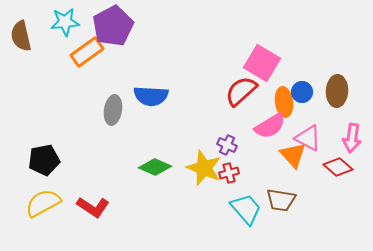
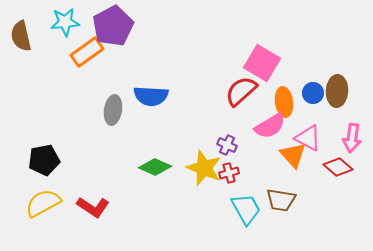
blue circle: moved 11 px right, 1 px down
cyan trapezoid: rotated 12 degrees clockwise
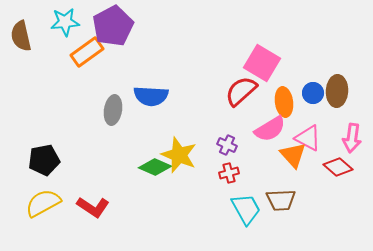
pink semicircle: moved 3 px down
yellow star: moved 25 px left, 13 px up
brown trapezoid: rotated 12 degrees counterclockwise
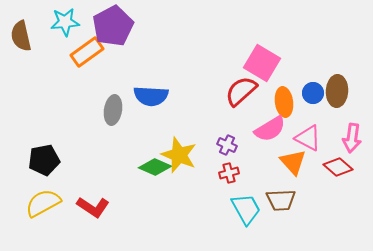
orange triangle: moved 7 px down
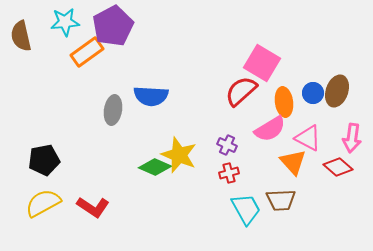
brown ellipse: rotated 16 degrees clockwise
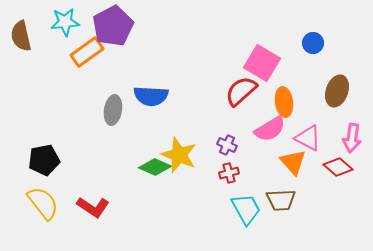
blue circle: moved 50 px up
yellow semicircle: rotated 81 degrees clockwise
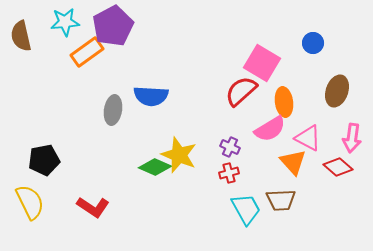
purple cross: moved 3 px right, 2 px down
yellow semicircle: moved 13 px left, 1 px up; rotated 12 degrees clockwise
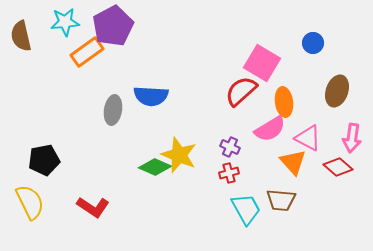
brown trapezoid: rotated 8 degrees clockwise
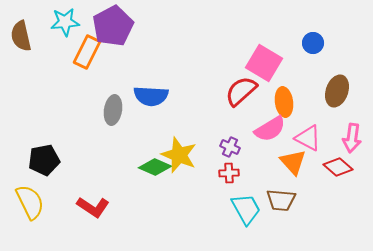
orange rectangle: rotated 28 degrees counterclockwise
pink square: moved 2 px right
red cross: rotated 12 degrees clockwise
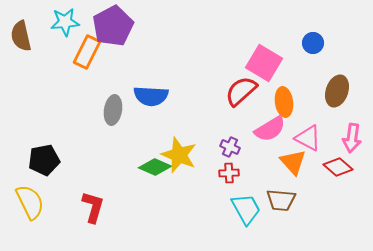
red L-shape: rotated 108 degrees counterclockwise
